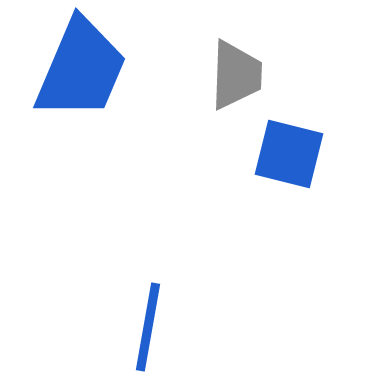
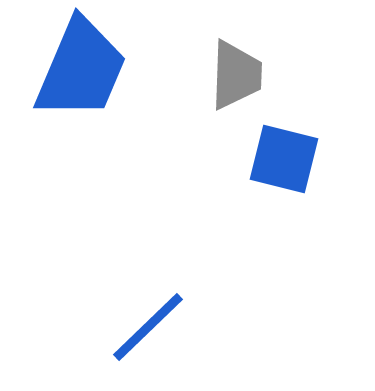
blue square: moved 5 px left, 5 px down
blue line: rotated 36 degrees clockwise
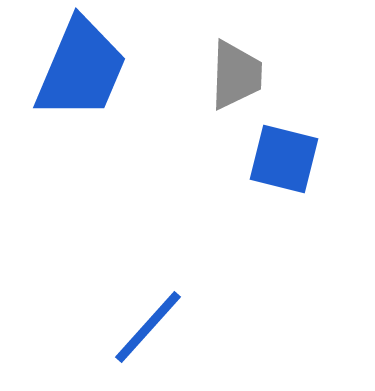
blue line: rotated 4 degrees counterclockwise
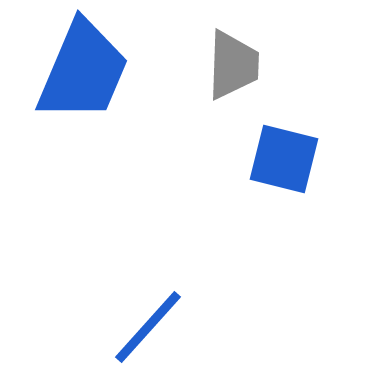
blue trapezoid: moved 2 px right, 2 px down
gray trapezoid: moved 3 px left, 10 px up
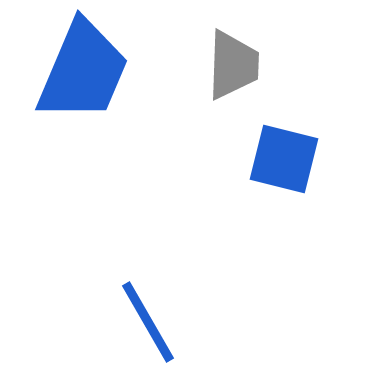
blue line: moved 5 px up; rotated 72 degrees counterclockwise
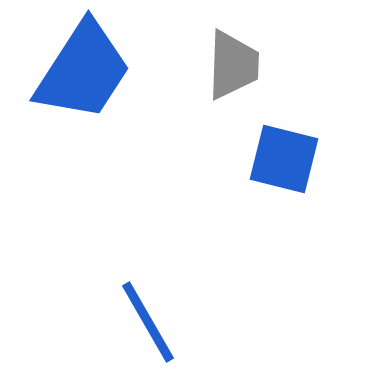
blue trapezoid: rotated 10 degrees clockwise
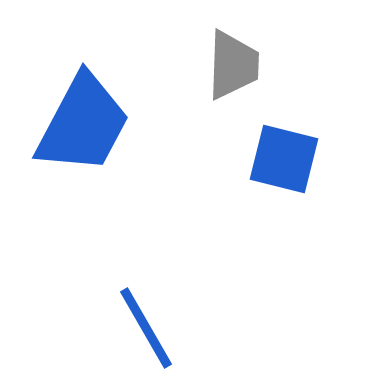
blue trapezoid: moved 53 px down; rotated 5 degrees counterclockwise
blue line: moved 2 px left, 6 px down
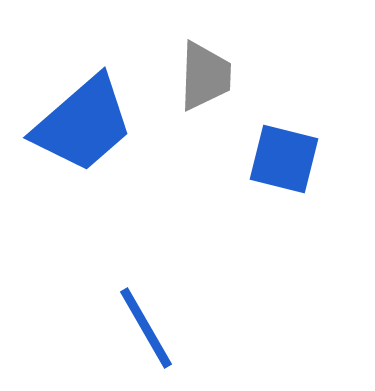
gray trapezoid: moved 28 px left, 11 px down
blue trapezoid: rotated 21 degrees clockwise
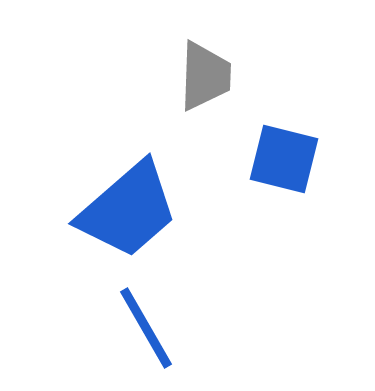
blue trapezoid: moved 45 px right, 86 px down
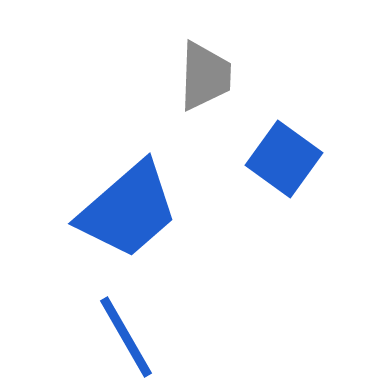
blue square: rotated 22 degrees clockwise
blue line: moved 20 px left, 9 px down
